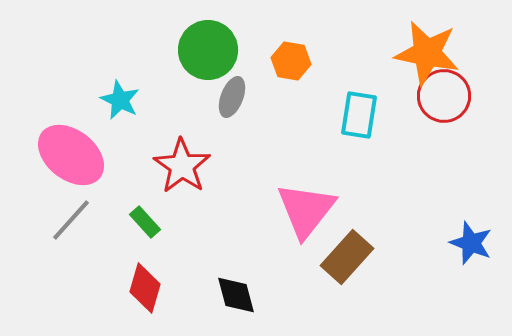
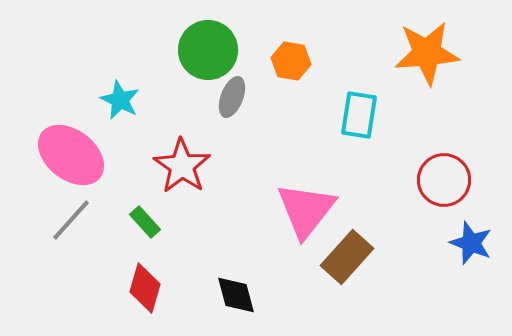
orange star: rotated 16 degrees counterclockwise
red circle: moved 84 px down
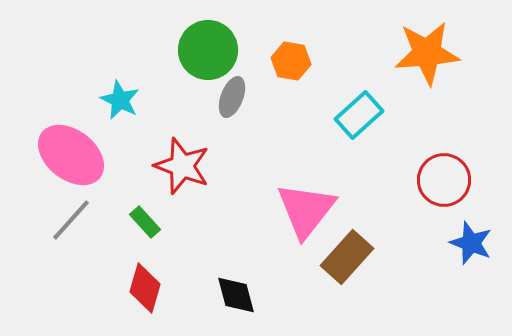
cyan rectangle: rotated 39 degrees clockwise
red star: rotated 14 degrees counterclockwise
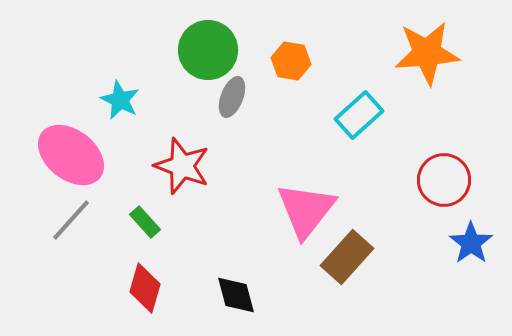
blue star: rotated 15 degrees clockwise
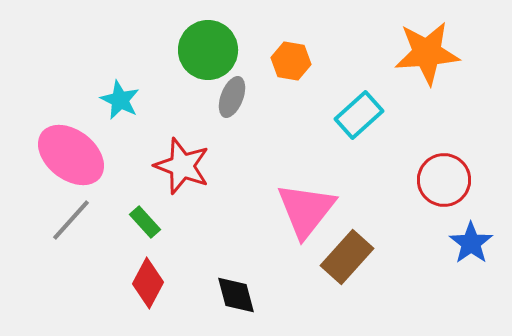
red diamond: moved 3 px right, 5 px up; rotated 12 degrees clockwise
